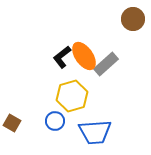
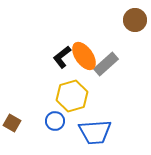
brown circle: moved 2 px right, 1 px down
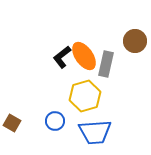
brown circle: moved 21 px down
gray rectangle: rotated 35 degrees counterclockwise
yellow hexagon: moved 13 px right
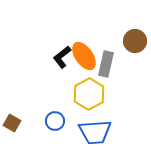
yellow hexagon: moved 4 px right, 2 px up; rotated 12 degrees counterclockwise
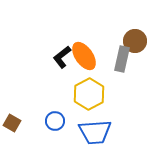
gray rectangle: moved 16 px right, 5 px up
